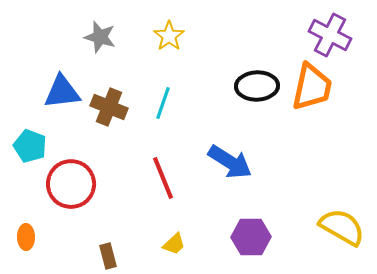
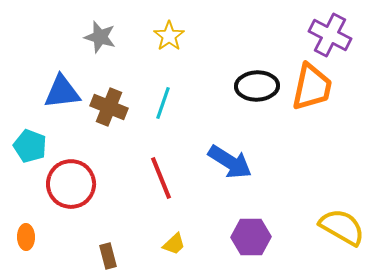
red line: moved 2 px left
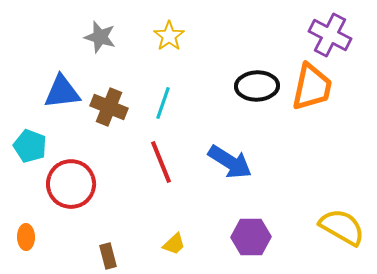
red line: moved 16 px up
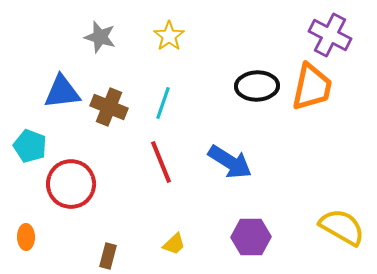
brown rectangle: rotated 30 degrees clockwise
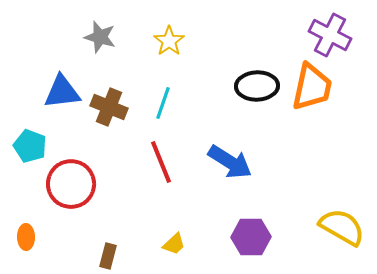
yellow star: moved 5 px down
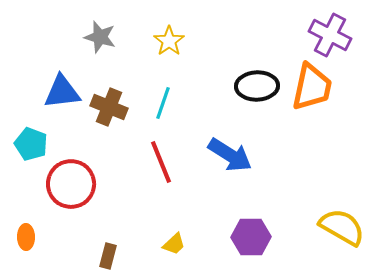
cyan pentagon: moved 1 px right, 2 px up
blue arrow: moved 7 px up
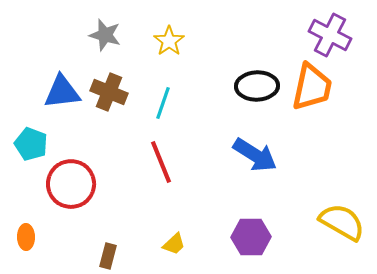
gray star: moved 5 px right, 2 px up
brown cross: moved 15 px up
blue arrow: moved 25 px right
yellow semicircle: moved 5 px up
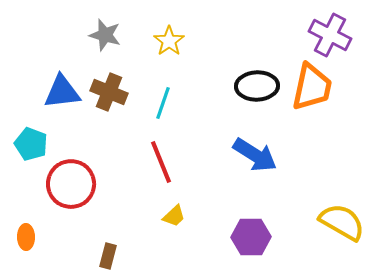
yellow trapezoid: moved 28 px up
